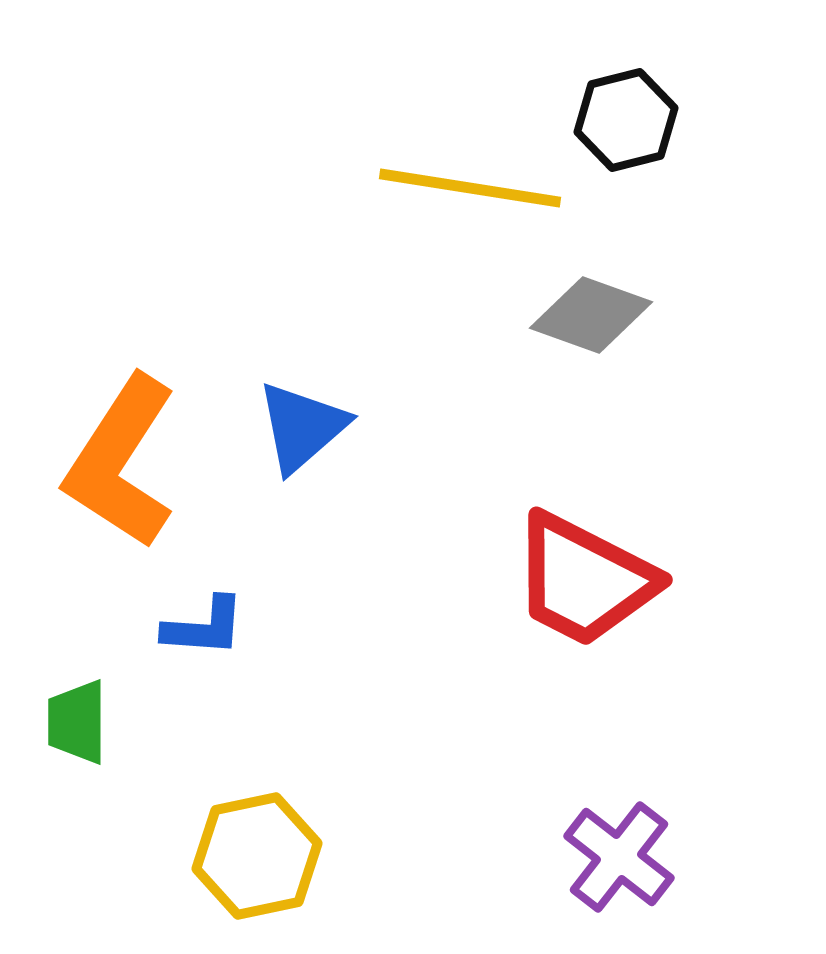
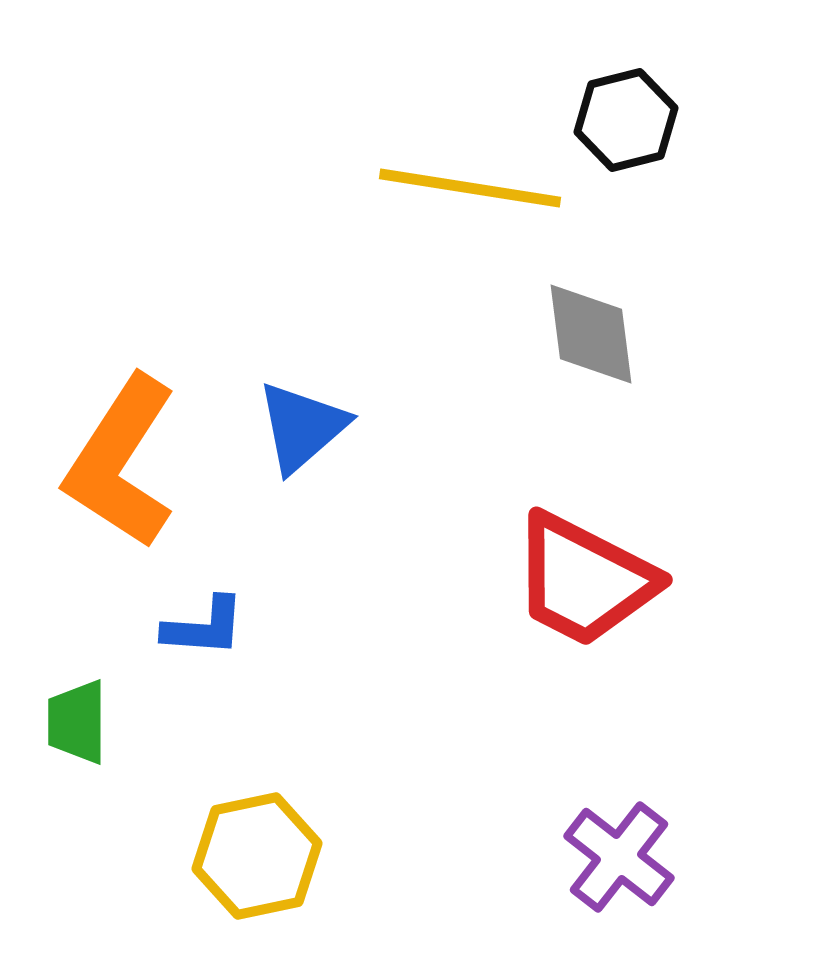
gray diamond: moved 19 px down; rotated 63 degrees clockwise
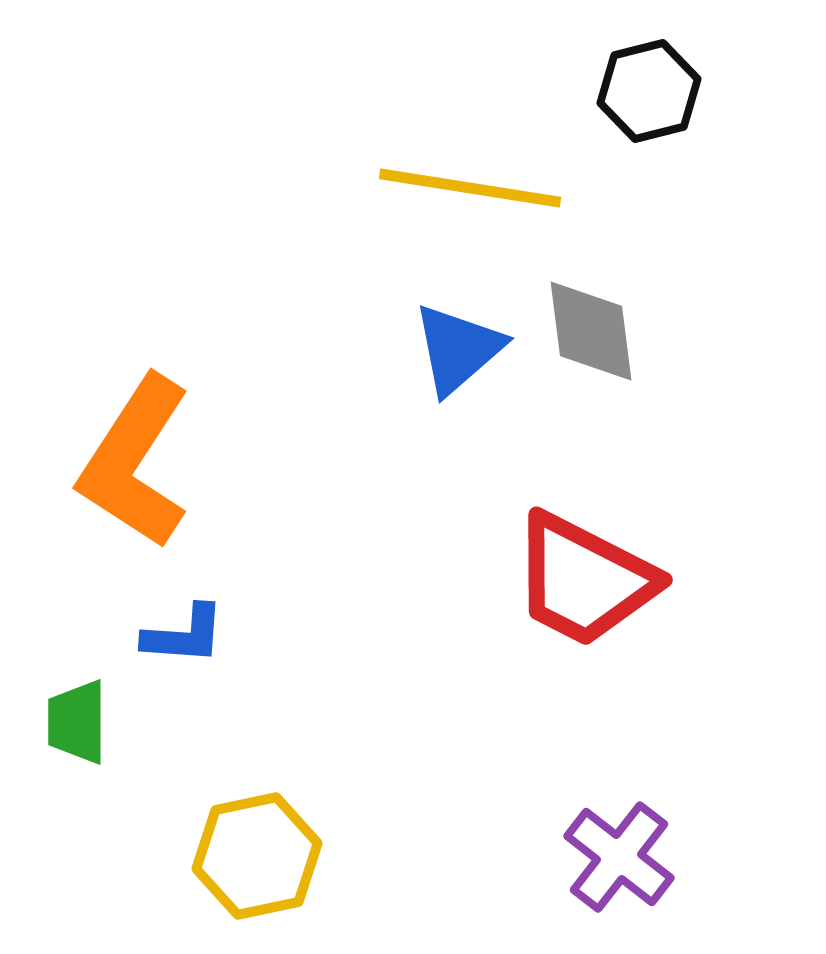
black hexagon: moved 23 px right, 29 px up
gray diamond: moved 3 px up
blue triangle: moved 156 px right, 78 px up
orange L-shape: moved 14 px right
blue L-shape: moved 20 px left, 8 px down
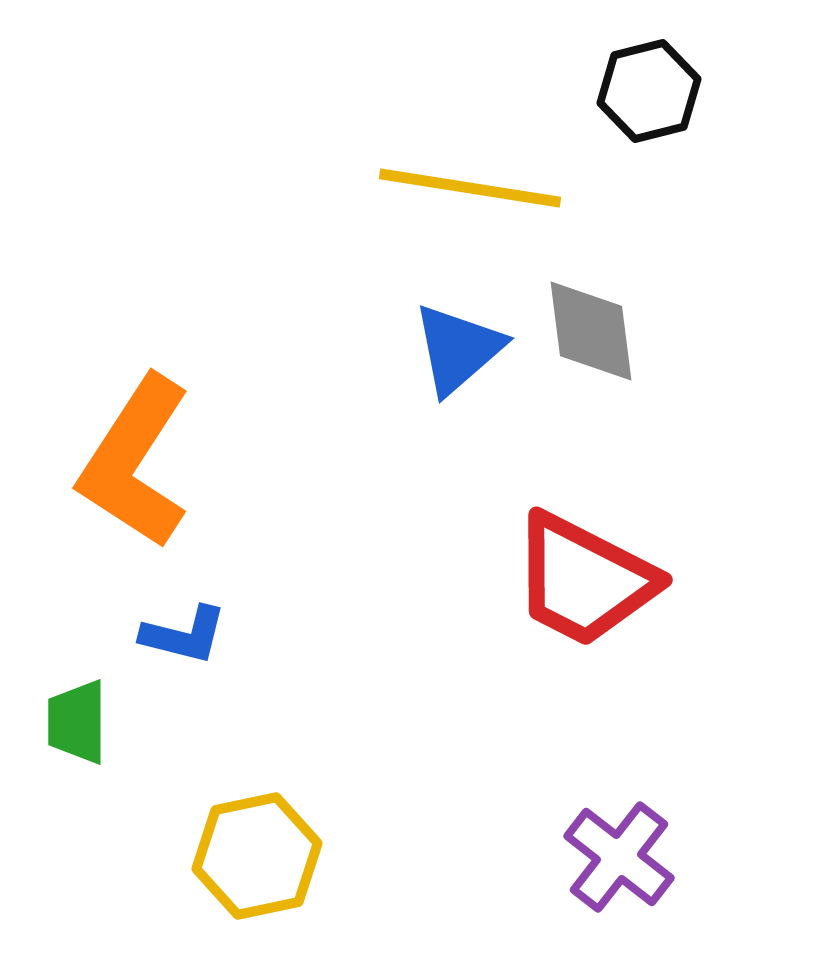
blue L-shape: rotated 10 degrees clockwise
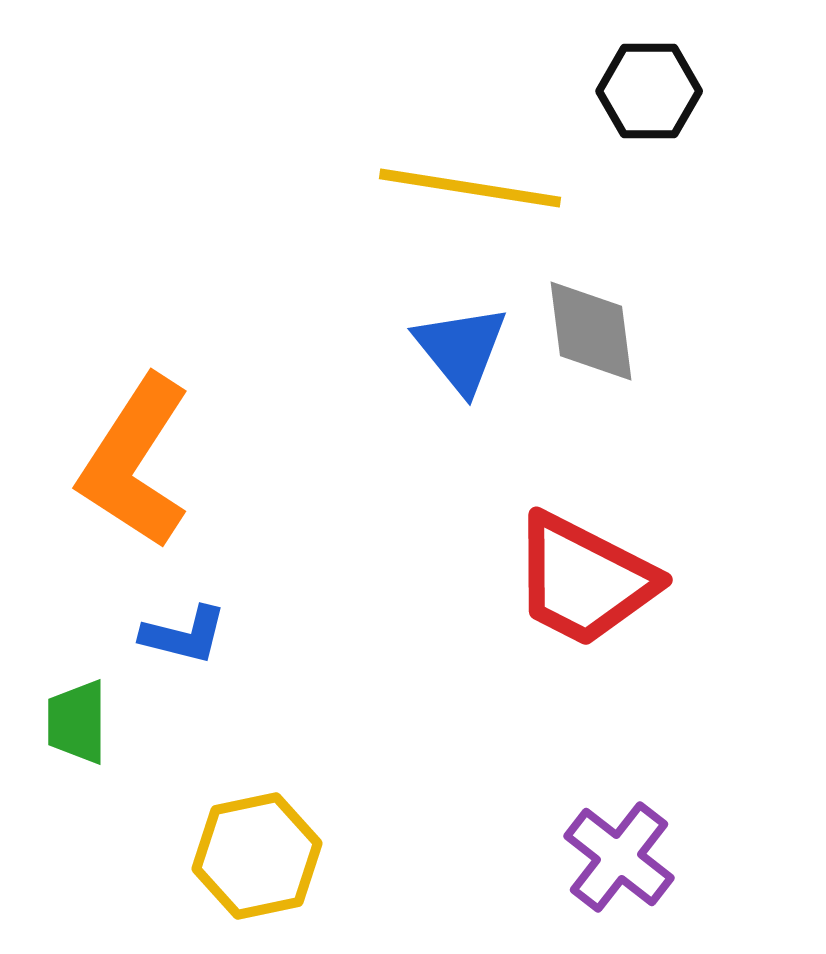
black hexagon: rotated 14 degrees clockwise
blue triangle: moved 3 px right; rotated 28 degrees counterclockwise
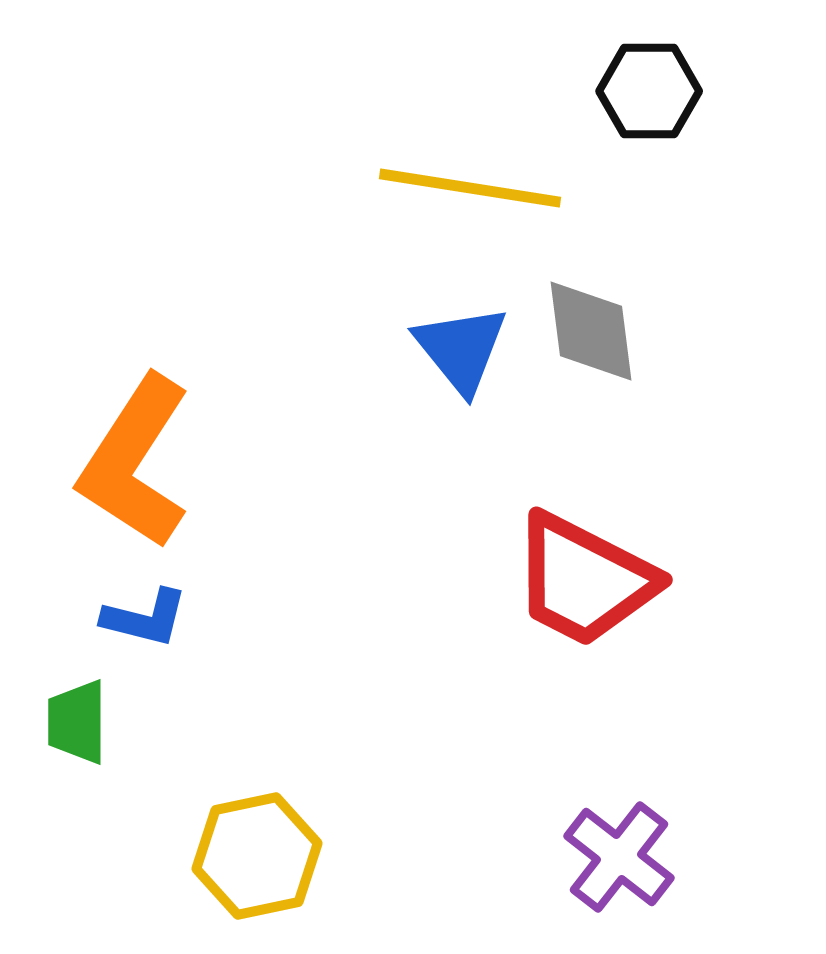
blue L-shape: moved 39 px left, 17 px up
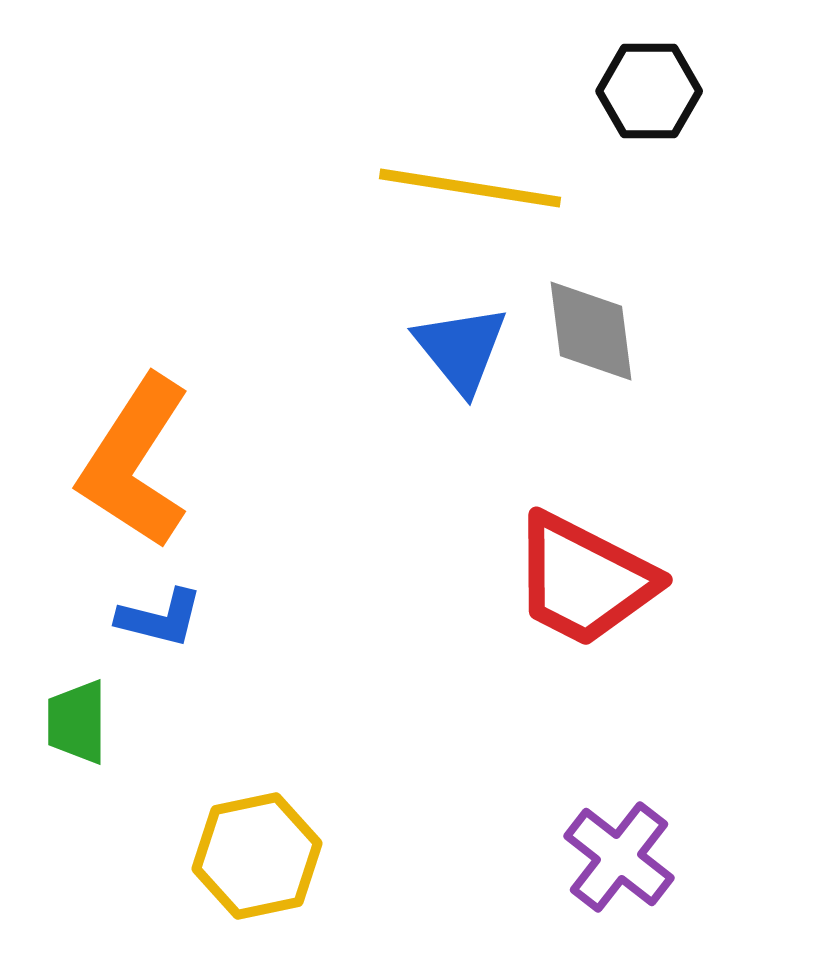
blue L-shape: moved 15 px right
